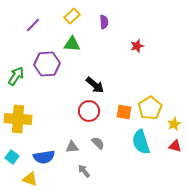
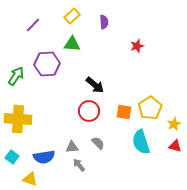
gray arrow: moved 5 px left, 6 px up
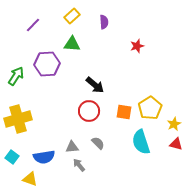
yellow cross: rotated 20 degrees counterclockwise
red triangle: moved 1 px right, 2 px up
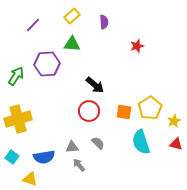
yellow star: moved 3 px up
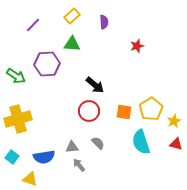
green arrow: rotated 90 degrees clockwise
yellow pentagon: moved 1 px right, 1 px down
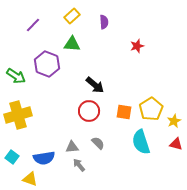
purple hexagon: rotated 25 degrees clockwise
yellow cross: moved 4 px up
blue semicircle: moved 1 px down
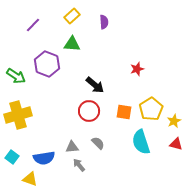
red star: moved 23 px down
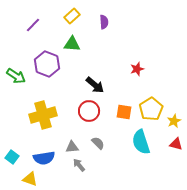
yellow cross: moved 25 px right
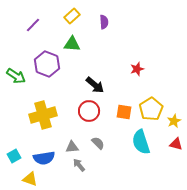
cyan square: moved 2 px right, 1 px up; rotated 24 degrees clockwise
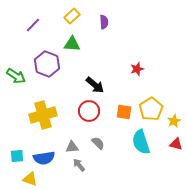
cyan square: moved 3 px right; rotated 24 degrees clockwise
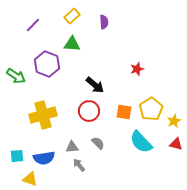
cyan semicircle: rotated 25 degrees counterclockwise
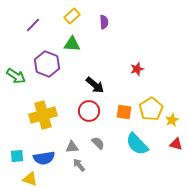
yellow star: moved 2 px left, 1 px up
cyan semicircle: moved 4 px left, 2 px down
